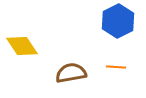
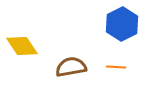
blue hexagon: moved 4 px right, 3 px down
brown semicircle: moved 6 px up
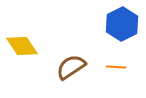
brown semicircle: rotated 24 degrees counterclockwise
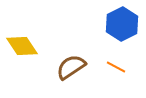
orange line: rotated 24 degrees clockwise
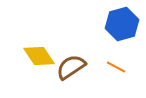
blue hexagon: rotated 12 degrees clockwise
yellow diamond: moved 17 px right, 10 px down
